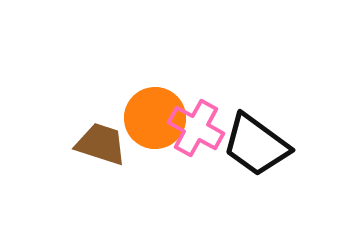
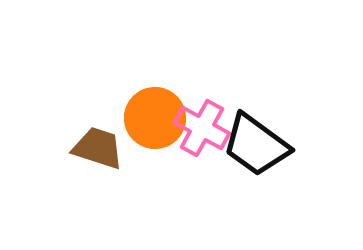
pink cross: moved 6 px right
brown trapezoid: moved 3 px left, 4 px down
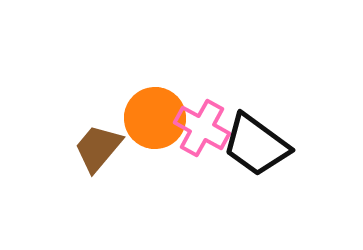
brown trapezoid: rotated 68 degrees counterclockwise
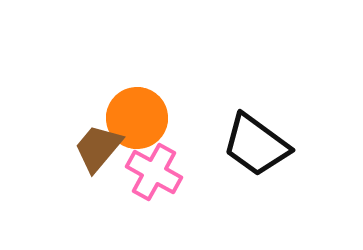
orange circle: moved 18 px left
pink cross: moved 48 px left, 44 px down
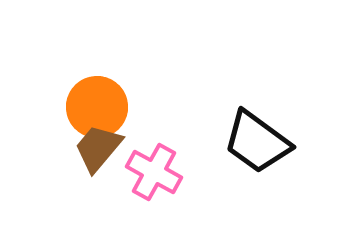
orange circle: moved 40 px left, 11 px up
black trapezoid: moved 1 px right, 3 px up
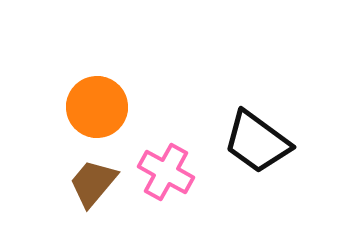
brown trapezoid: moved 5 px left, 35 px down
pink cross: moved 12 px right
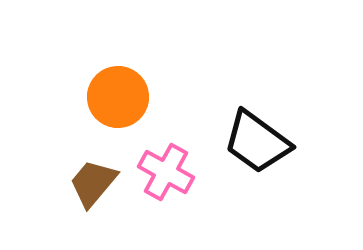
orange circle: moved 21 px right, 10 px up
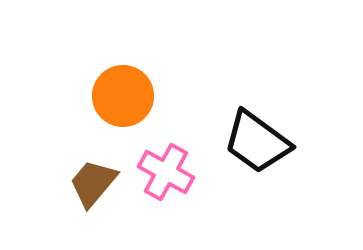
orange circle: moved 5 px right, 1 px up
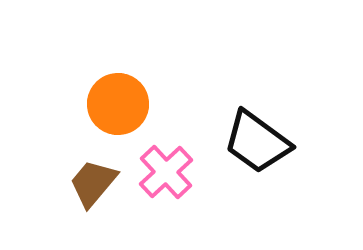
orange circle: moved 5 px left, 8 px down
pink cross: rotated 18 degrees clockwise
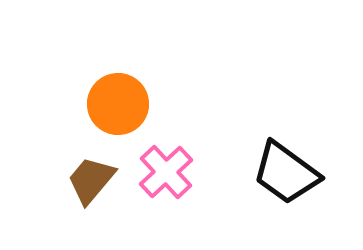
black trapezoid: moved 29 px right, 31 px down
brown trapezoid: moved 2 px left, 3 px up
